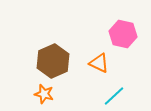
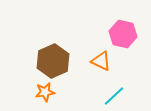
orange triangle: moved 2 px right, 2 px up
orange star: moved 1 px right, 2 px up; rotated 24 degrees counterclockwise
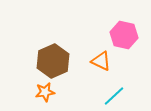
pink hexagon: moved 1 px right, 1 px down
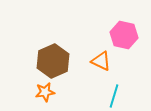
cyan line: rotated 30 degrees counterclockwise
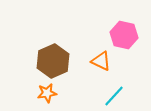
orange star: moved 2 px right, 1 px down
cyan line: rotated 25 degrees clockwise
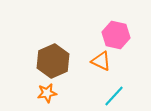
pink hexagon: moved 8 px left
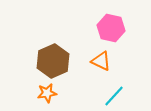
pink hexagon: moved 5 px left, 7 px up
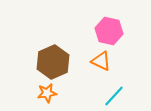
pink hexagon: moved 2 px left, 3 px down
brown hexagon: moved 1 px down
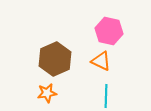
brown hexagon: moved 2 px right, 3 px up
cyan line: moved 8 px left; rotated 40 degrees counterclockwise
